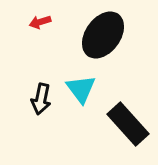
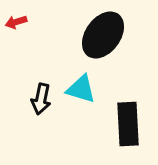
red arrow: moved 24 px left
cyan triangle: rotated 36 degrees counterclockwise
black rectangle: rotated 39 degrees clockwise
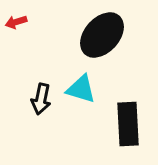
black ellipse: moved 1 px left; rotated 6 degrees clockwise
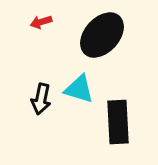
red arrow: moved 25 px right
cyan triangle: moved 2 px left
black rectangle: moved 10 px left, 2 px up
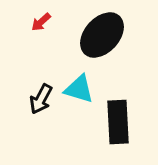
red arrow: rotated 25 degrees counterclockwise
black arrow: rotated 16 degrees clockwise
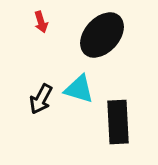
red arrow: rotated 65 degrees counterclockwise
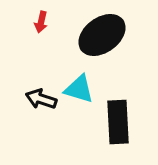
red arrow: rotated 30 degrees clockwise
black ellipse: rotated 12 degrees clockwise
black arrow: rotated 80 degrees clockwise
